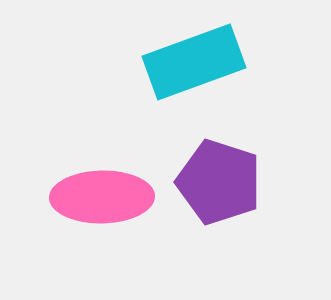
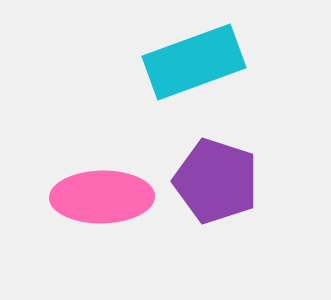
purple pentagon: moved 3 px left, 1 px up
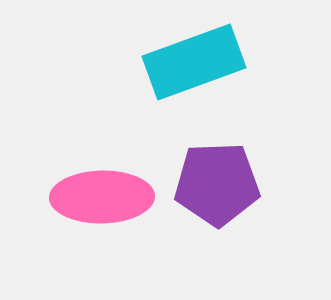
purple pentagon: moved 1 px right, 3 px down; rotated 20 degrees counterclockwise
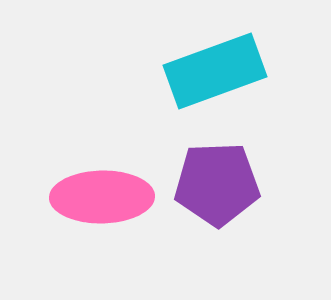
cyan rectangle: moved 21 px right, 9 px down
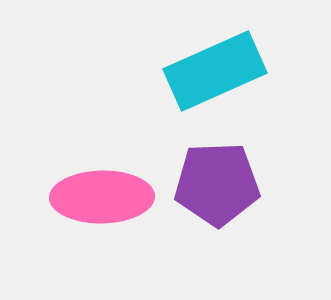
cyan rectangle: rotated 4 degrees counterclockwise
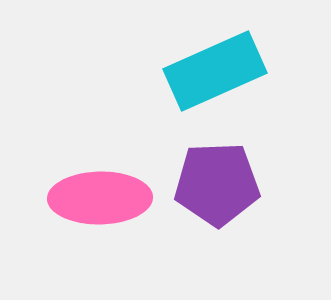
pink ellipse: moved 2 px left, 1 px down
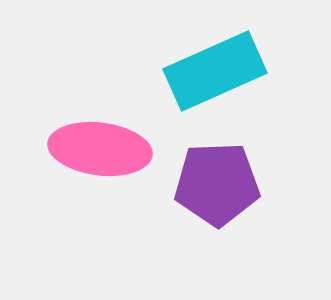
pink ellipse: moved 49 px up; rotated 8 degrees clockwise
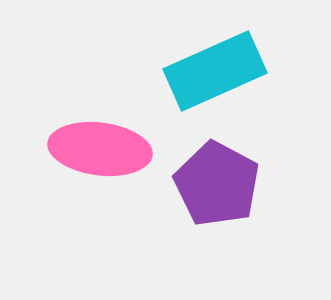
purple pentagon: rotated 30 degrees clockwise
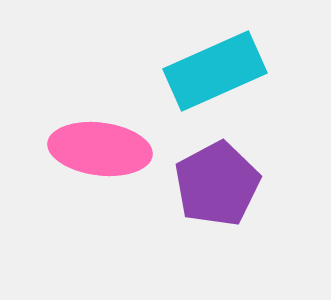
purple pentagon: rotated 16 degrees clockwise
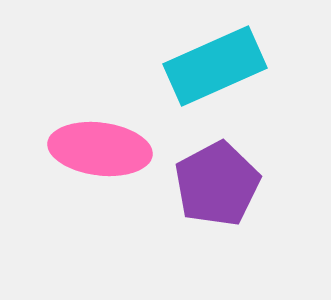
cyan rectangle: moved 5 px up
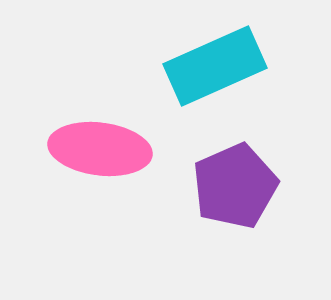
purple pentagon: moved 18 px right, 2 px down; rotated 4 degrees clockwise
